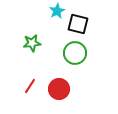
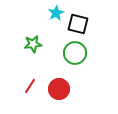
cyan star: moved 1 px left, 2 px down
green star: moved 1 px right, 1 px down
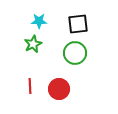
cyan star: moved 17 px left, 8 px down; rotated 28 degrees clockwise
black square: rotated 20 degrees counterclockwise
green star: rotated 18 degrees counterclockwise
red line: rotated 35 degrees counterclockwise
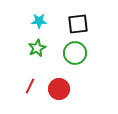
green star: moved 4 px right, 4 px down
red line: rotated 28 degrees clockwise
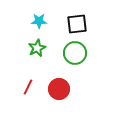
black square: moved 1 px left
red line: moved 2 px left, 1 px down
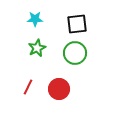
cyan star: moved 4 px left, 2 px up
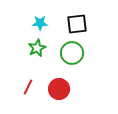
cyan star: moved 5 px right, 4 px down
green circle: moved 3 px left
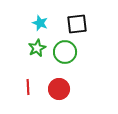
cyan star: rotated 21 degrees clockwise
green circle: moved 7 px left, 1 px up
red line: rotated 28 degrees counterclockwise
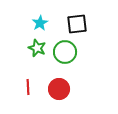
cyan star: rotated 21 degrees clockwise
green star: rotated 24 degrees counterclockwise
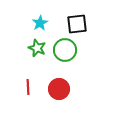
green circle: moved 2 px up
